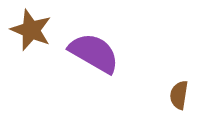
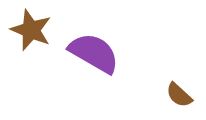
brown semicircle: rotated 56 degrees counterclockwise
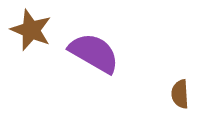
brown semicircle: moved 1 px right, 1 px up; rotated 44 degrees clockwise
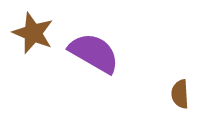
brown star: moved 2 px right, 3 px down
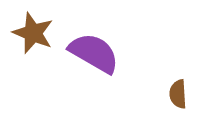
brown semicircle: moved 2 px left
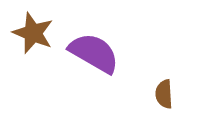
brown semicircle: moved 14 px left
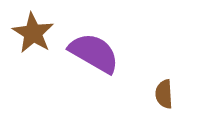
brown star: rotated 9 degrees clockwise
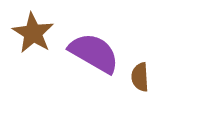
brown semicircle: moved 24 px left, 17 px up
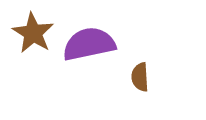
purple semicircle: moved 5 px left, 9 px up; rotated 42 degrees counterclockwise
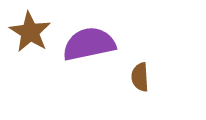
brown star: moved 3 px left, 1 px up
